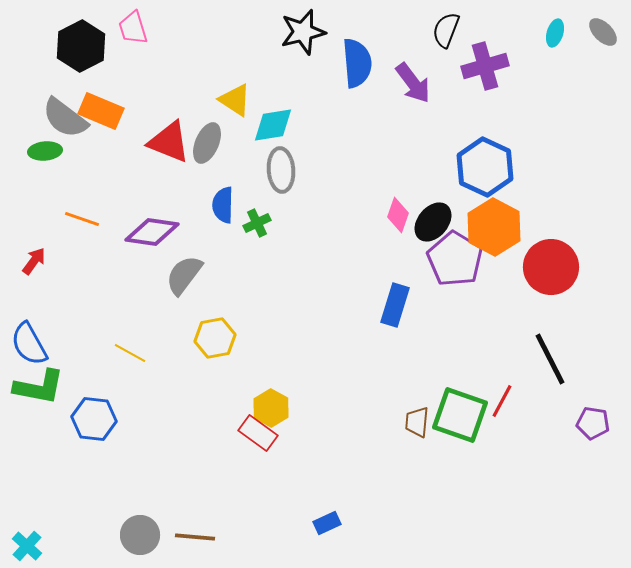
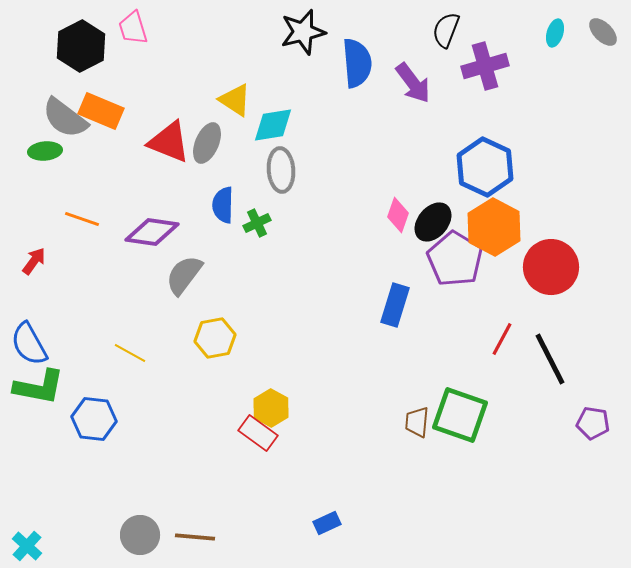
red line at (502, 401): moved 62 px up
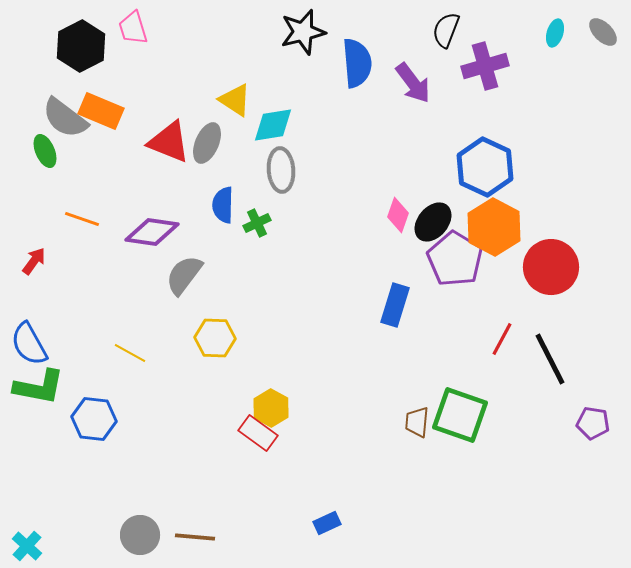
green ellipse at (45, 151): rotated 72 degrees clockwise
yellow hexagon at (215, 338): rotated 12 degrees clockwise
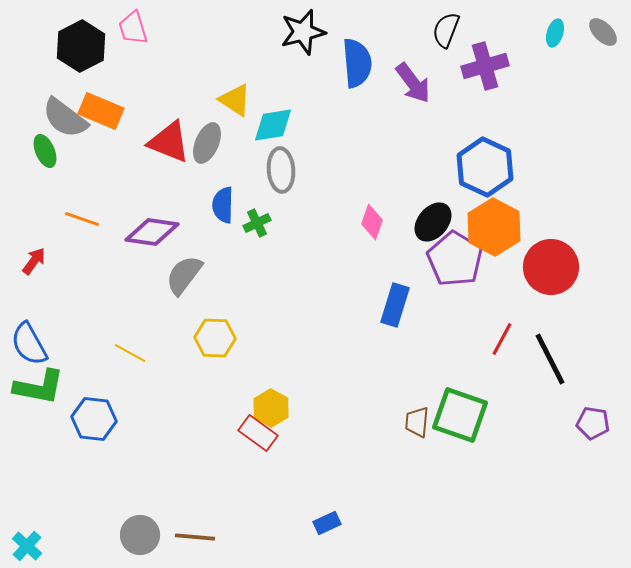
pink diamond at (398, 215): moved 26 px left, 7 px down
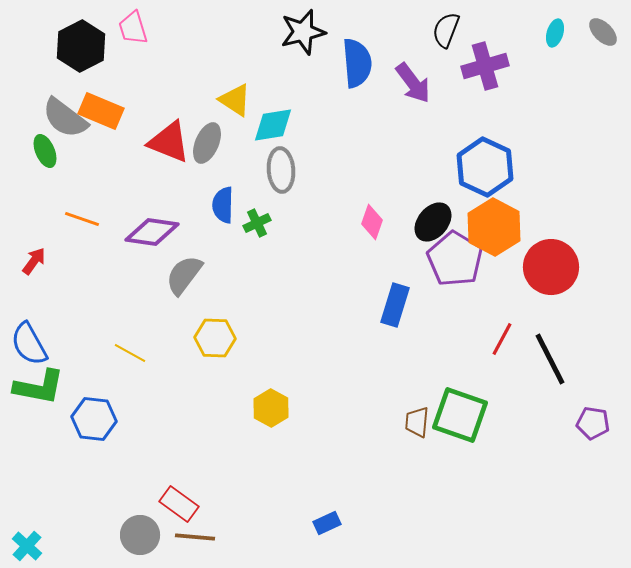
red rectangle at (258, 433): moved 79 px left, 71 px down
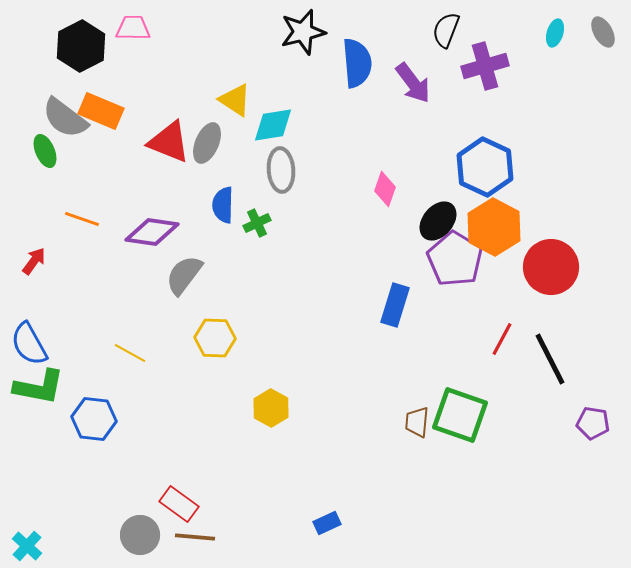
pink trapezoid at (133, 28): rotated 108 degrees clockwise
gray ellipse at (603, 32): rotated 16 degrees clockwise
pink diamond at (372, 222): moved 13 px right, 33 px up
black ellipse at (433, 222): moved 5 px right, 1 px up
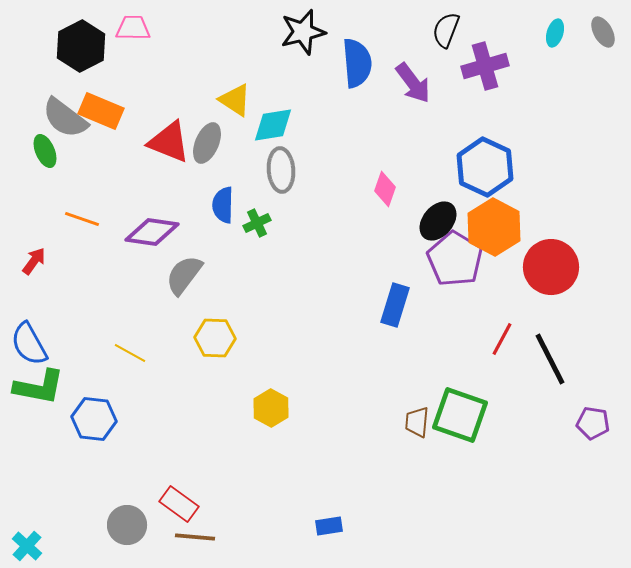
blue rectangle at (327, 523): moved 2 px right, 3 px down; rotated 16 degrees clockwise
gray circle at (140, 535): moved 13 px left, 10 px up
